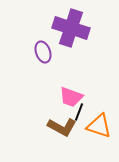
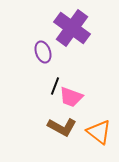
purple cross: moved 1 px right; rotated 18 degrees clockwise
black line: moved 24 px left, 26 px up
orange triangle: moved 6 px down; rotated 20 degrees clockwise
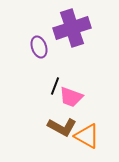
purple cross: rotated 36 degrees clockwise
purple ellipse: moved 4 px left, 5 px up
orange triangle: moved 12 px left, 4 px down; rotated 8 degrees counterclockwise
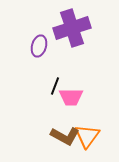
purple ellipse: moved 1 px up; rotated 35 degrees clockwise
pink trapezoid: rotated 20 degrees counterclockwise
brown L-shape: moved 3 px right, 9 px down
orange triangle: rotated 36 degrees clockwise
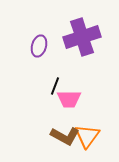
purple cross: moved 10 px right, 9 px down
pink trapezoid: moved 2 px left, 2 px down
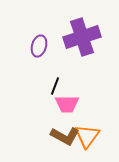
pink trapezoid: moved 2 px left, 5 px down
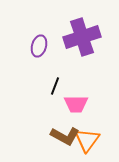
pink trapezoid: moved 9 px right
orange triangle: moved 4 px down
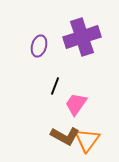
pink trapezoid: rotated 125 degrees clockwise
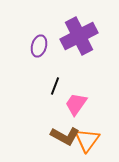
purple cross: moved 3 px left, 1 px up; rotated 9 degrees counterclockwise
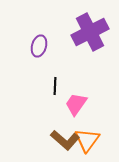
purple cross: moved 11 px right, 4 px up
black line: rotated 18 degrees counterclockwise
brown L-shape: moved 4 px down; rotated 12 degrees clockwise
